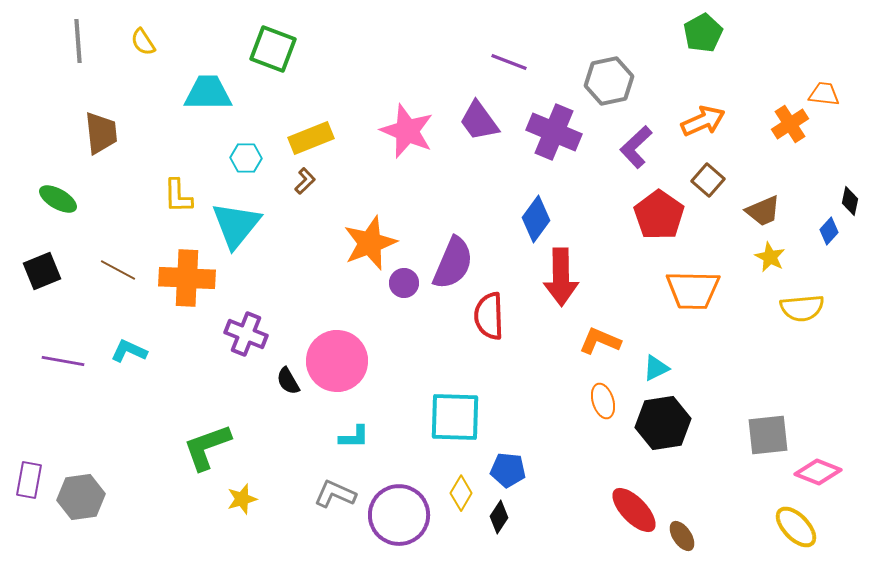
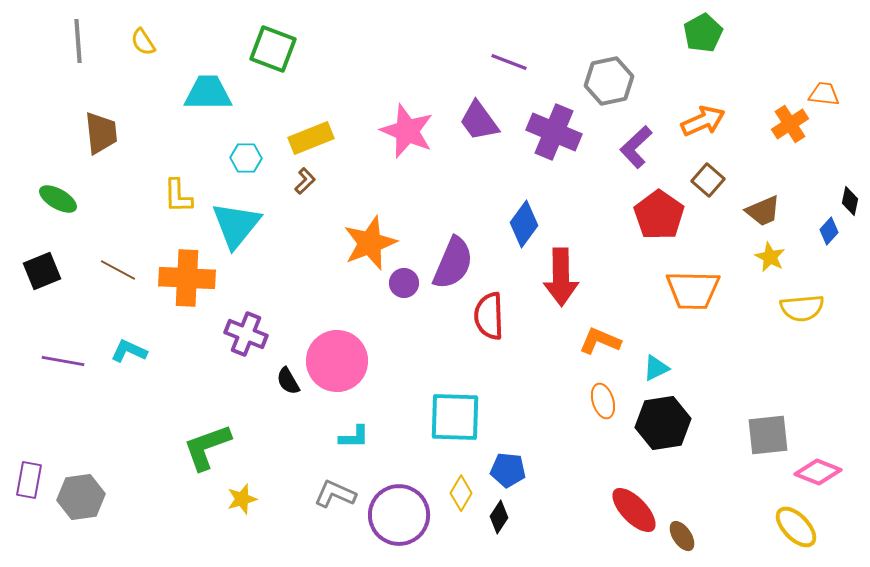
blue diamond at (536, 219): moved 12 px left, 5 px down
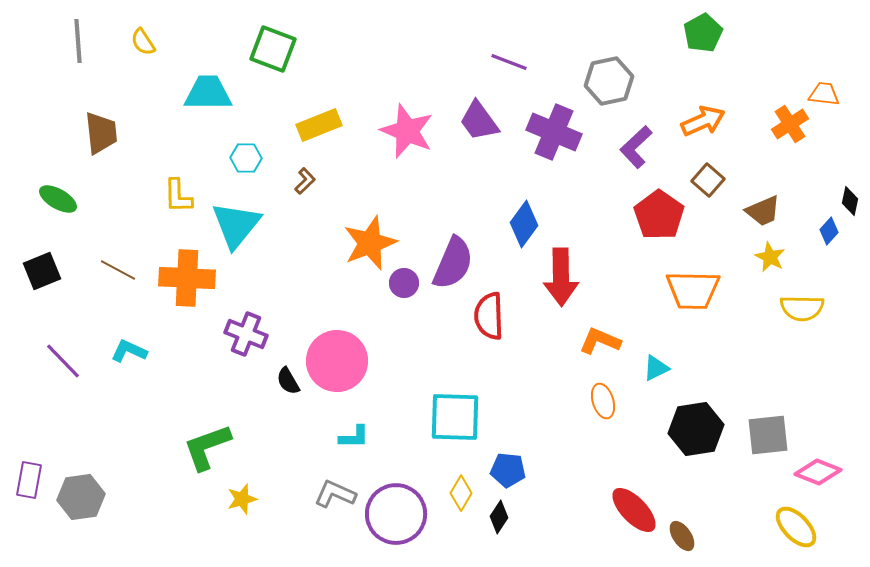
yellow rectangle at (311, 138): moved 8 px right, 13 px up
yellow semicircle at (802, 308): rotated 6 degrees clockwise
purple line at (63, 361): rotated 36 degrees clockwise
black hexagon at (663, 423): moved 33 px right, 6 px down
purple circle at (399, 515): moved 3 px left, 1 px up
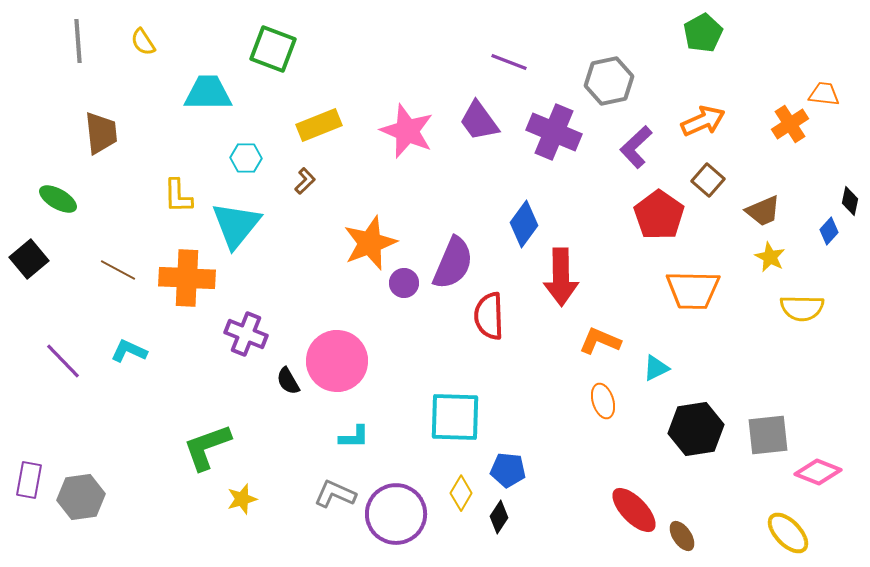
black square at (42, 271): moved 13 px left, 12 px up; rotated 18 degrees counterclockwise
yellow ellipse at (796, 527): moved 8 px left, 6 px down
